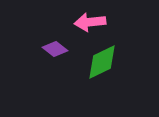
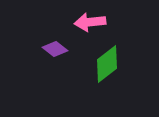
green diamond: moved 5 px right, 2 px down; rotated 12 degrees counterclockwise
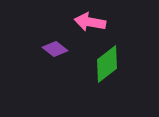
pink arrow: rotated 16 degrees clockwise
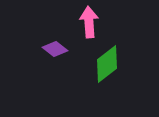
pink arrow: moved 1 px left; rotated 76 degrees clockwise
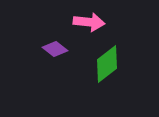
pink arrow: rotated 100 degrees clockwise
